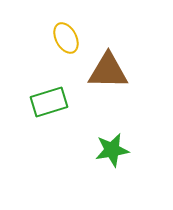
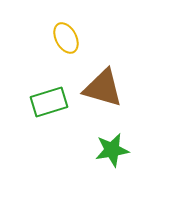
brown triangle: moved 5 px left, 17 px down; rotated 15 degrees clockwise
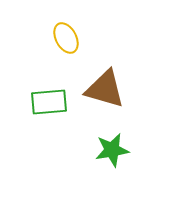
brown triangle: moved 2 px right, 1 px down
green rectangle: rotated 12 degrees clockwise
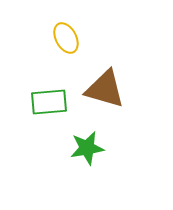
green star: moved 25 px left, 2 px up
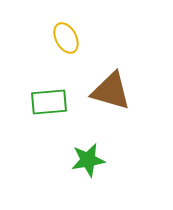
brown triangle: moved 6 px right, 2 px down
green star: moved 1 px right, 12 px down
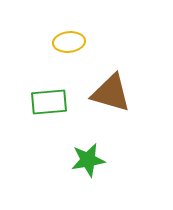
yellow ellipse: moved 3 px right, 4 px down; rotated 68 degrees counterclockwise
brown triangle: moved 2 px down
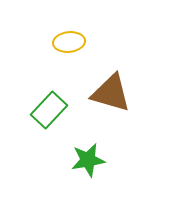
green rectangle: moved 8 px down; rotated 42 degrees counterclockwise
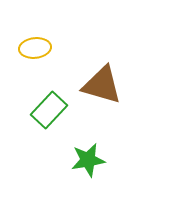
yellow ellipse: moved 34 px left, 6 px down
brown triangle: moved 9 px left, 8 px up
